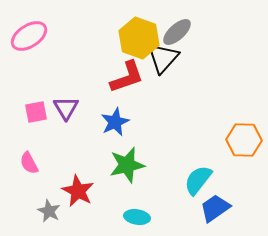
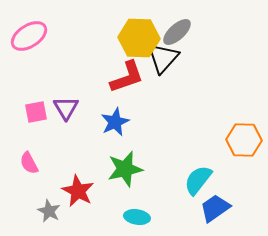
yellow hexagon: rotated 18 degrees counterclockwise
green star: moved 2 px left, 4 px down
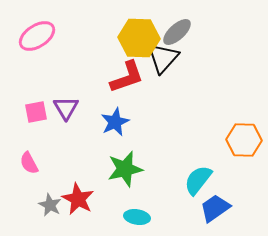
pink ellipse: moved 8 px right
red star: moved 8 px down
gray star: moved 1 px right, 6 px up
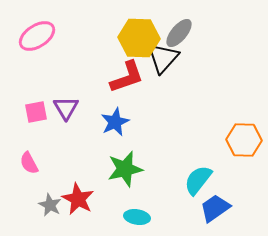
gray ellipse: moved 2 px right, 1 px down; rotated 8 degrees counterclockwise
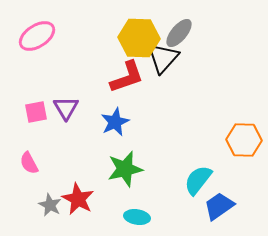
blue trapezoid: moved 4 px right, 2 px up
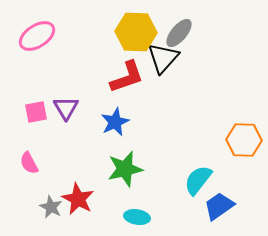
yellow hexagon: moved 3 px left, 6 px up
gray star: moved 1 px right, 2 px down
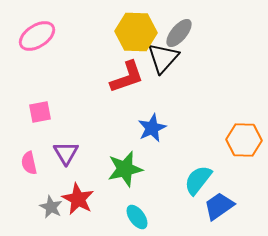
purple triangle: moved 45 px down
pink square: moved 4 px right
blue star: moved 37 px right, 6 px down
pink semicircle: rotated 15 degrees clockwise
cyan ellipse: rotated 45 degrees clockwise
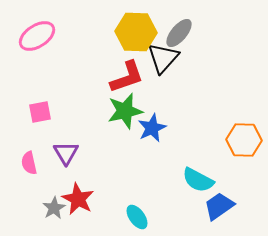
green star: moved 58 px up
cyan semicircle: rotated 100 degrees counterclockwise
gray star: moved 3 px right, 1 px down; rotated 15 degrees clockwise
